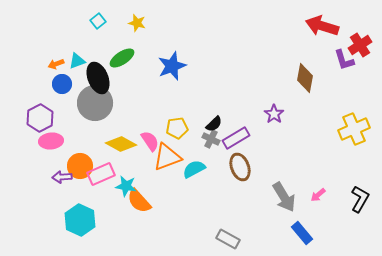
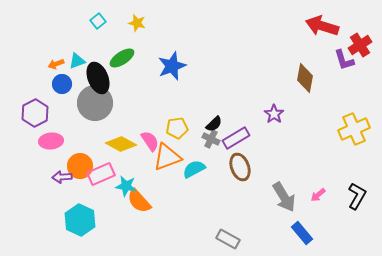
purple hexagon: moved 5 px left, 5 px up
black L-shape: moved 3 px left, 3 px up
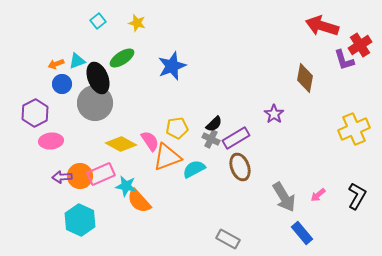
orange circle: moved 10 px down
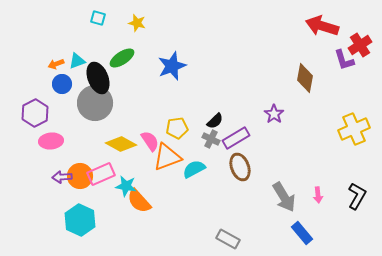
cyan square: moved 3 px up; rotated 35 degrees counterclockwise
black semicircle: moved 1 px right, 3 px up
pink arrow: rotated 56 degrees counterclockwise
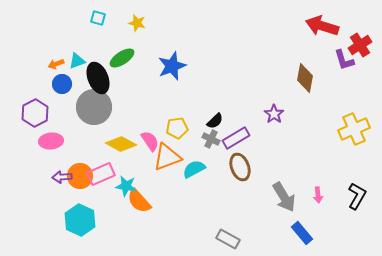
gray circle: moved 1 px left, 4 px down
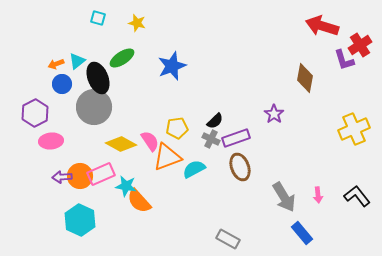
cyan triangle: rotated 18 degrees counterclockwise
purple rectangle: rotated 12 degrees clockwise
black L-shape: rotated 68 degrees counterclockwise
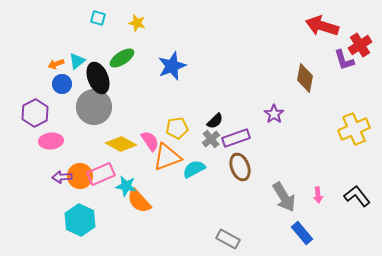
gray cross: rotated 24 degrees clockwise
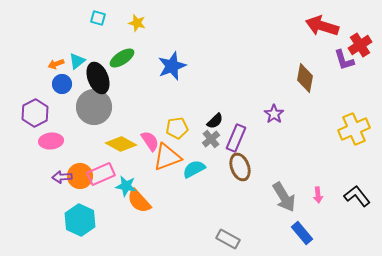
purple rectangle: rotated 48 degrees counterclockwise
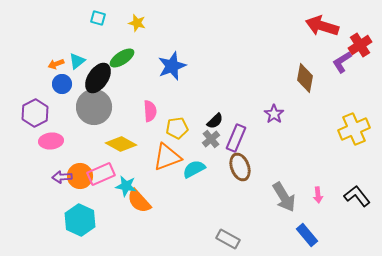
purple L-shape: moved 2 px left, 2 px down; rotated 75 degrees clockwise
black ellipse: rotated 56 degrees clockwise
pink semicircle: moved 30 px up; rotated 30 degrees clockwise
blue rectangle: moved 5 px right, 2 px down
